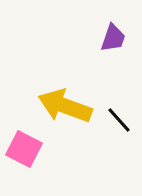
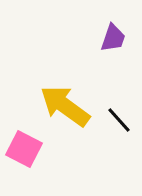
yellow arrow: rotated 16 degrees clockwise
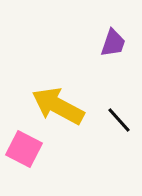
purple trapezoid: moved 5 px down
yellow arrow: moved 7 px left; rotated 8 degrees counterclockwise
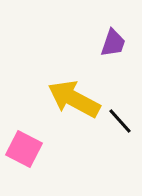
yellow arrow: moved 16 px right, 7 px up
black line: moved 1 px right, 1 px down
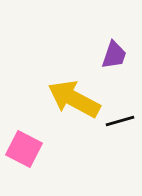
purple trapezoid: moved 1 px right, 12 px down
black line: rotated 64 degrees counterclockwise
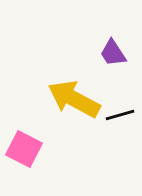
purple trapezoid: moved 1 px left, 2 px up; rotated 128 degrees clockwise
black line: moved 6 px up
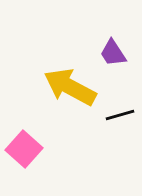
yellow arrow: moved 4 px left, 12 px up
pink square: rotated 15 degrees clockwise
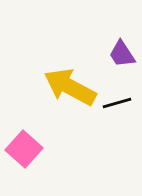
purple trapezoid: moved 9 px right, 1 px down
black line: moved 3 px left, 12 px up
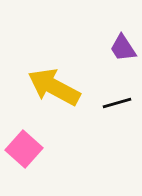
purple trapezoid: moved 1 px right, 6 px up
yellow arrow: moved 16 px left
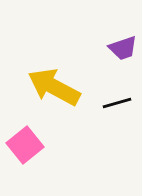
purple trapezoid: rotated 76 degrees counterclockwise
pink square: moved 1 px right, 4 px up; rotated 9 degrees clockwise
